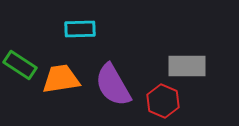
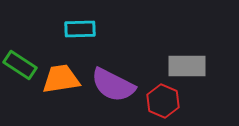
purple semicircle: rotated 33 degrees counterclockwise
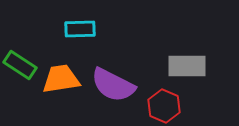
red hexagon: moved 1 px right, 5 px down
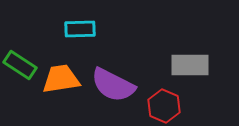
gray rectangle: moved 3 px right, 1 px up
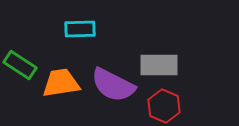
gray rectangle: moved 31 px left
orange trapezoid: moved 4 px down
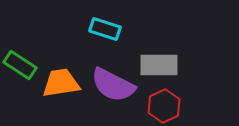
cyan rectangle: moved 25 px right; rotated 20 degrees clockwise
red hexagon: rotated 12 degrees clockwise
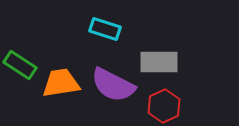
gray rectangle: moved 3 px up
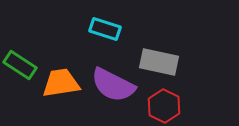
gray rectangle: rotated 12 degrees clockwise
red hexagon: rotated 8 degrees counterclockwise
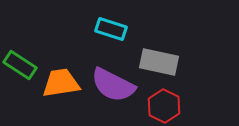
cyan rectangle: moved 6 px right
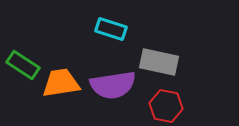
green rectangle: moved 3 px right
purple semicircle: rotated 36 degrees counterclockwise
red hexagon: moved 2 px right; rotated 16 degrees counterclockwise
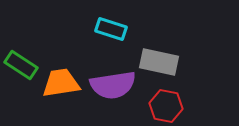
green rectangle: moved 2 px left
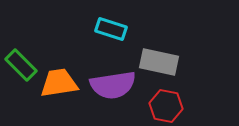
green rectangle: rotated 12 degrees clockwise
orange trapezoid: moved 2 px left
